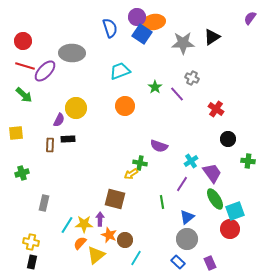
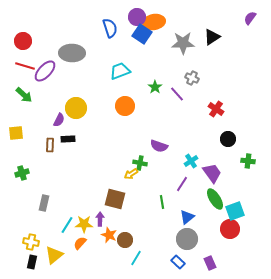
yellow triangle at (96, 255): moved 42 px left
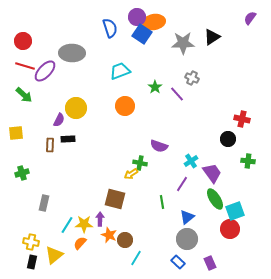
red cross at (216, 109): moved 26 px right, 10 px down; rotated 21 degrees counterclockwise
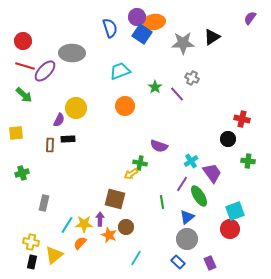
green ellipse at (215, 199): moved 16 px left, 3 px up
brown circle at (125, 240): moved 1 px right, 13 px up
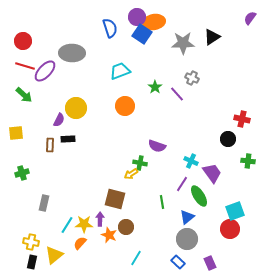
purple semicircle at (159, 146): moved 2 px left
cyan cross at (191, 161): rotated 32 degrees counterclockwise
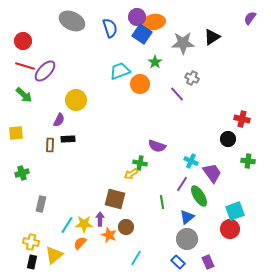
gray ellipse at (72, 53): moved 32 px up; rotated 25 degrees clockwise
green star at (155, 87): moved 25 px up
orange circle at (125, 106): moved 15 px right, 22 px up
yellow circle at (76, 108): moved 8 px up
gray rectangle at (44, 203): moved 3 px left, 1 px down
purple rectangle at (210, 263): moved 2 px left, 1 px up
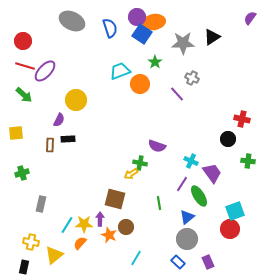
green line at (162, 202): moved 3 px left, 1 px down
black rectangle at (32, 262): moved 8 px left, 5 px down
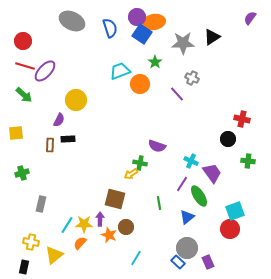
gray circle at (187, 239): moved 9 px down
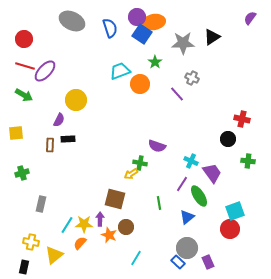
red circle at (23, 41): moved 1 px right, 2 px up
green arrow at (24, 95): rotated 12 degrees counterclockwise
